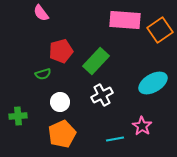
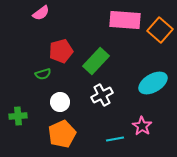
pink semicircle: rotated 90 degrees counterclockwise
orange square: rotated 15 degrees counterclockwise
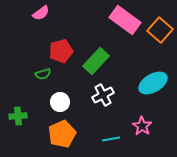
pink rectangle: rotated 32 degrees clockwise
white cross: moved 1 px right
cyan line: moved 4 px left
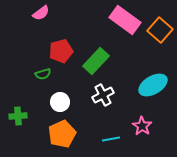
cyan ellipse: moved 2 px down
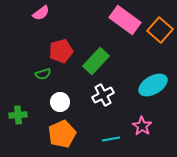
green cross: moved 1 px up
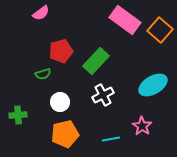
orange pentagon: moved 3 px right; rotated 12 degrees clockwise
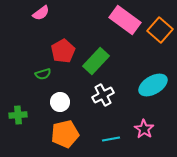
red pentagon: moved 2 px right; rotated 15 degrees counterclockwise
pink star: moved 2 px right, 3 px down
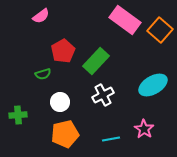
pink semicircle: moved 3 px down
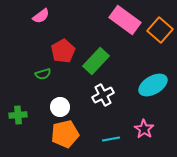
white circle: moved 5 px down
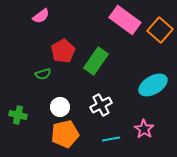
green rectangle: rotated 8 degrees counterclockwise
white cross: moved 2 px left, 10 px down
green cross: rotated 18 degrees clockwise
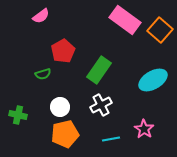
green rectangle: moved 3 px right, 9 px down
cyan ellipse: moved 5 px up
